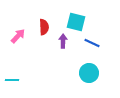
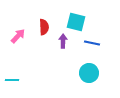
blue line: rotated 14 degrees counterclockwise
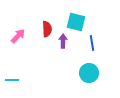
red semicircle: moved 3 px right, 2 px down
blue line: rotated 70 degrees clockwise
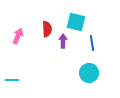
pink arrow: rotated 21 degrees counterclockwise
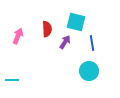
purple arrow: moved 2 px right, 1 px down; rotated 32 degrees clockwise
cyan circle: moved 2 px up
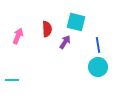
blue line: moved 6 px right, 2 px down
cyan circle: moved 9 px right, 4 px up
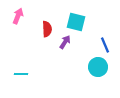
pink arrow: moved 20 px up
blue line: moved 7 px right; rotated 14 degrees counterclockwise
cyan line: moved 9 px right, 6 px up
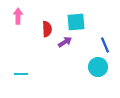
pink arrow: rotated 21 degrees counterclockwise
cyan square: rotated 18 degrees counterclockwise
purple arrow: rotated 24 degrees clockwise
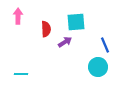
red semicircle: moved 1 px left
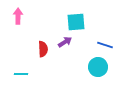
red semicircle: moved 3 px left, 20 px down
blue line: rotated 49 degrees counterclockwise
